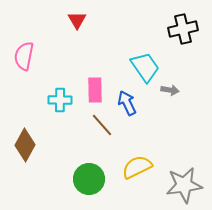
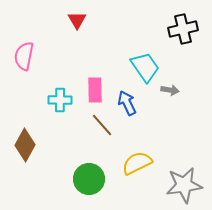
yellow semicircle: moved 4 px up
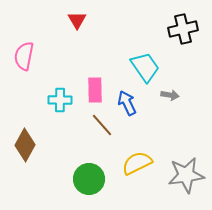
gray arrow: moved 5 px down
gray star: moved 2 px right, 10 px up
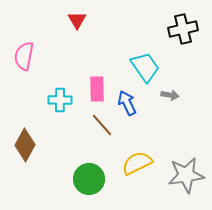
pink rectangle: moved 2 px right, 1 px up
